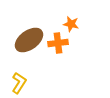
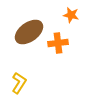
orange star: moved 9 px up
brown ellipse: moved 8 px up
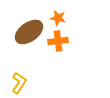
orange star: moved 13 px left, 3 px down
orange cross: moved 2 px up
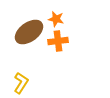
orange star: moved 2 px left, 1 px down
yellow L-shape: moved 2 px right
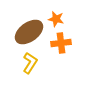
orange cross: moved 3 px right, 2 px down
yellow L-shape: moved 9 px right, 20 px up
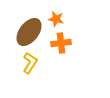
brown ellipse: rotated 16 degrees counterclockwise
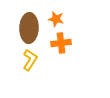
brown ellipse: moved 4 px up; rotated 36 degrees counterclockwise
yellow L-shape: moved 3 px up
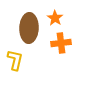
orange star: moved 1 px left, 1 px up; rotated 21 degrees clockwise
yellow L-shape: moved 15 px left; rotated 20 degrees counterclockwise
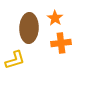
yellow L-shape: rotated 60 degrees clockwise
